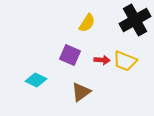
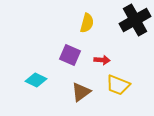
yellow semicircle: rotated 18 degrees counterclockwise
yellow trapezoid: moved 7 px left, 24 px down
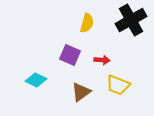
black cross: moved 4 px left
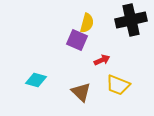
black cross: rotated 16 degrees clockwise
purple square: moved 7 px right, 15 px up
red arrow: rotated 28 degrees counterclockwise
cyan diamond: rotated 10 degrees counterclockwise
brown triangle: rotated 40 degrees counterclockwise
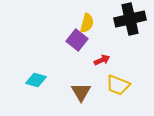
black cross: moved 1 px left, 1 px up
purple square: rotated 15 degrees clockwise
brown triangle: rotated 15 degrees clockwise
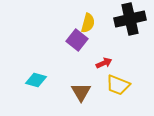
yellow semicircle: moved 1 px right
red arrow: moved 2 px right, 3 px down
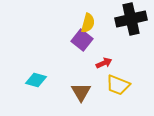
black cross: moved 1 px right
purple square: moved 5 px right
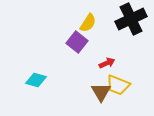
black cross: rotated 12 degrees counterclockwise
yellow semicircle: rotated 18 degrees clockwise
purple square: moved 5 px left, 2 px down
red arrow: moved 3 px right
brown triangle: moved 20 px right
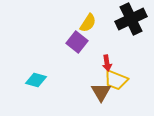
red arrow: rotated 105 degrees clockwise
yellow trapezoid: moved 2 px left, 5 px up
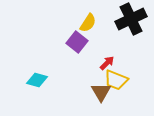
red arrow: rotated 126 degrees counterclockwise
cyan diamond: moved 1 px right
